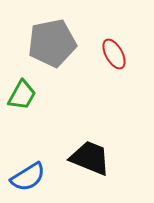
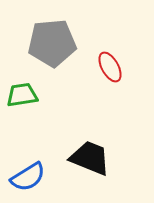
gray pentagon: rotated 6 degrees clockwise
red ellipse: moved 4 px left, 13 px down
green trapezoid: rotated 128 degrees counterclockwise
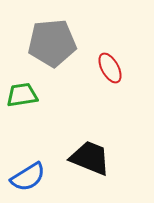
red ellipse: moved 1 px down
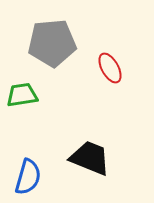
blue semicircle: rotated 42 degrees counterclockwise
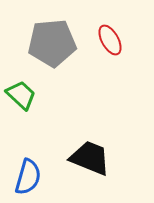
red ellipse: moved 28 px up
green trapezoid: moved 1 px left; rotated 52 degrees clockwise
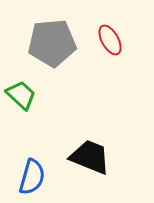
black trapezoid: moved 1 px up
blue semicircle: moved 4 px right
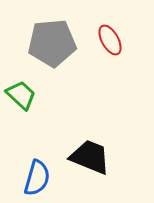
blue semicircle: moved 5 px right, 1 px down
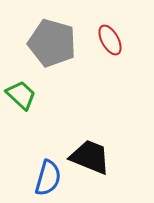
gray pentagon: rotated 21 degrees clockwise
blue semicircle: moved 11 px right
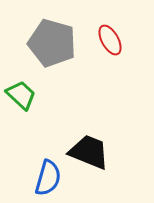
black trapezoid: moved 1 px left, 5 px up
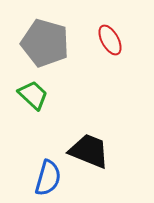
gray pentagon: moved 7 px left
green trapezoid: moved 12 px right
black trapezoid: moved 1 px up
